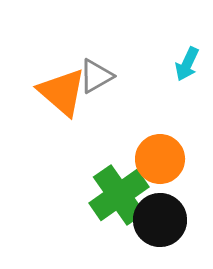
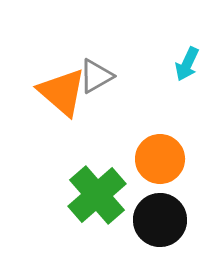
green cross: moved 22 px left; rotated 6 degrees counterclockwise
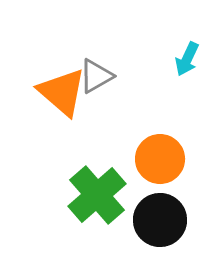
cyan arrow: moved 5 px up
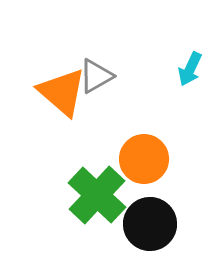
cyan arrow: moved 3 px right, 10 px down
orange circle: moved 16 px left
green cross: rotated 6 degrees counterclockwise
black circle: moved 10 px left, 4 px down
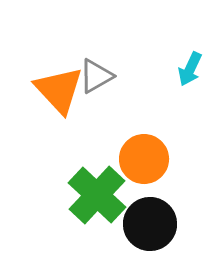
orange triangle: moved 3 px left, 2 px up; rotated 6 degrees clockwise
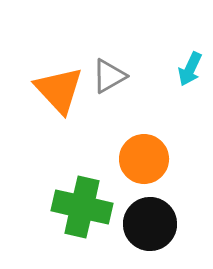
gray triangle: moved 13 px right
green cross: moved 15 px left, 12 px down; rotated 30 degrees counterclockwise
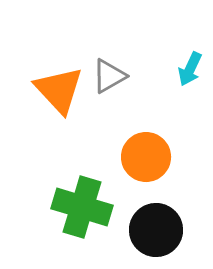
orange circle: moved 2 px right, 2 px up
green cross: rotated 4 degrees clockwise
black circle: moved 6 px right, 6 px down
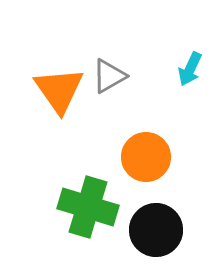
orange triangle: rotated 8 degrees clockwise
green cross: moved 6 px right
